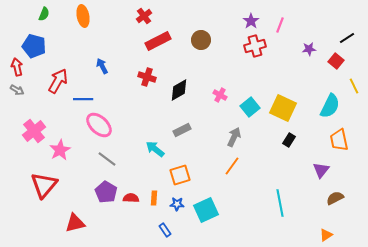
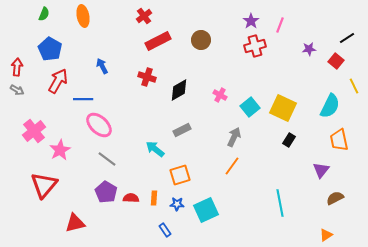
blue pentagon at (34, 46): moved 16 px right, 3 px down; rotated 15 degrees clockwise
red arrow at (17, 67): rotated 18 degrees clockwise
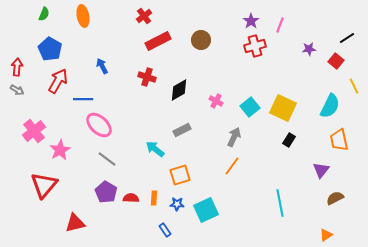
pink cross at (220, 95): moved 4 px left, 6 px down
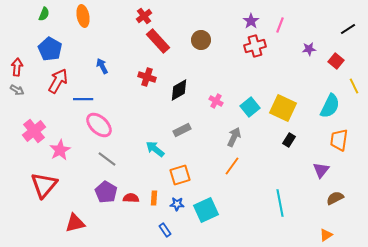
black line at (347, 38): moved 1 px right, 9 px up
red rectangle at (158, 41): rotated 75 degrees clockwise
orange trapezoid at (339, 140): rotated 20 degrees clockwise
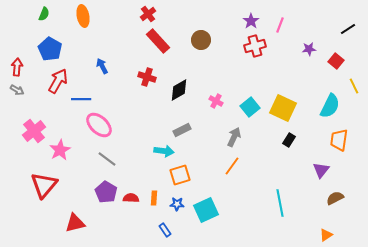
red cross at (144, 16): moved 4 px right, 2 px up
blue line at (83, 99): moved 2 px left
cyan arrow at (155, 149): moved 9 px right, 2 px down; rotated 150 degrees clockwise
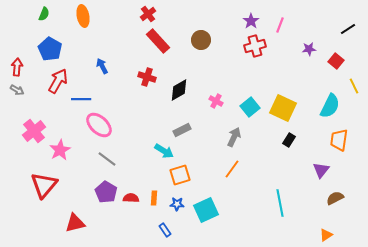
cyan arrow at (164, 151): rotated 24 degrees clockwise
orange line at (232, 166): moved 3 px down
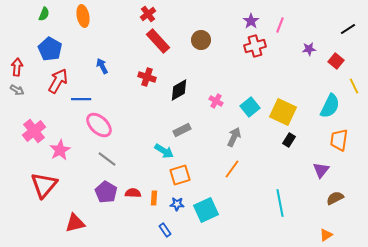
yellow square at (283, 108): moved 4 px down
red semicircle at (131, 198): moved 2 px right, 5 px up
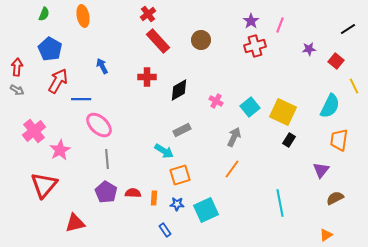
red cross at (147, 77): rotated 18 degrees counterclockwise
gray line at (107, 159): rotated 48 degrees clockwise
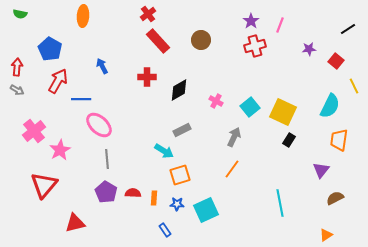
green semicircle at (44, 14): moved 24 px left; rotated 80 degrees clockwise
orange ellipse at (83, 16): rotated 15 degrees clockwise
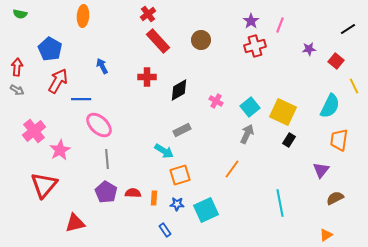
gray arrow at (234, 137): moved 13 px right, 3 px up
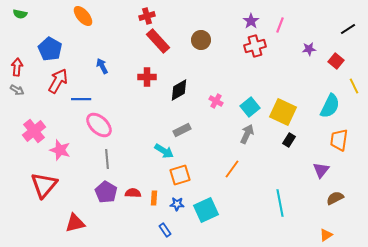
red cross at (148, 14): moved 1 px left, 2 px down; rotated 21 degrees clockwise
orange ellipse at (83, 16): rotated 45 degrees counterclockwise
pink star at (60, 150): rotated 25 degrees counterclockwise
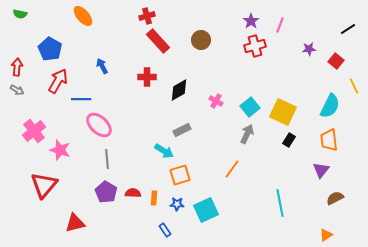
orange trapezoid at (339, 140): moved 10 px left; rotated 15 degrees counterclockwise
